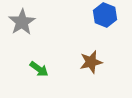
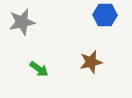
blue hexagon: rotated 20 degrees counterclockwise
gray star: rotated 20 degrees clockwise
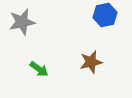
blue hexagon: rotated 15 degrees counterclockwise
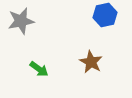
gray star: moved 1 px left, 1 px up
brown star: rotated 30 degrees counterclockwise
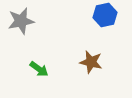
brown star: rotated 15 degrees counterclockwise
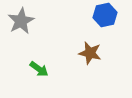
gray star: rotated 16 degrees counterclockwise
brown star: moved 1 px left, 9 px up
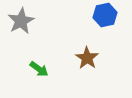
brown star: moved 3 px left, 5 px down; rotated 20 degrees clockwise
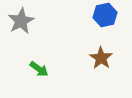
brown star: moved 14 px right
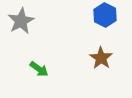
blue hexagon: rotated 20 degrees counterclockwise
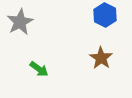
gray star: moved 1 px left, 1 px down
